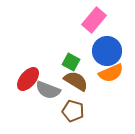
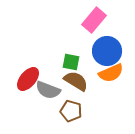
green square: rotated 18 degrees counterclockwise
brown pentagon: moved 2 px left
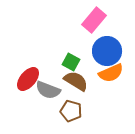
green square: rotated 18 degrees clockwise
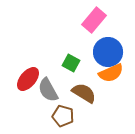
blue circle: moved 1 px right, 1 px down
green square: moved 1 px down
brown semicircle: moved 8 px right, 12 px down
gray semicircle: rotated 40 degrees clockwise
brown pentagon: moved 8 px left, 5 px down
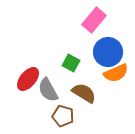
orange semicircle: moved 5 px right
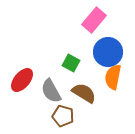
orange semicircle: moved 3 px left, 4 px down; rotated 125 degrees clockwise
red ellipse: moved 6 px left, 1 px down
gray semicircle: moved 3 px right, 1 px down
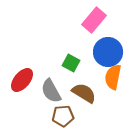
brown pentagon: rotated 20 degrees counterclockwise
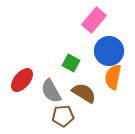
blue circle: moved 1 px right, 1 px up
